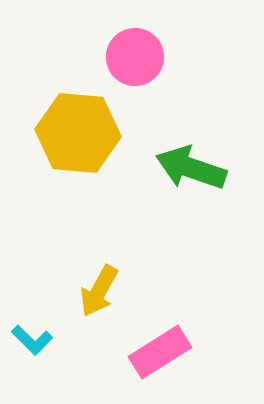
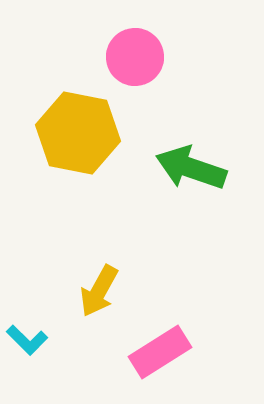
yellow hexagon: rotated 6 degrees clockwise
cyan L-shape: moved 5 px left
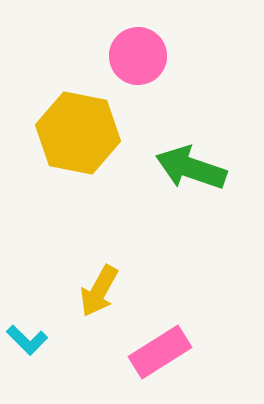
pink circle: moved 3 px right, 1 px up
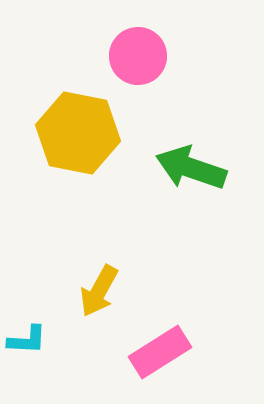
cyan L-shape: rotated 42 degrees counterclockwise
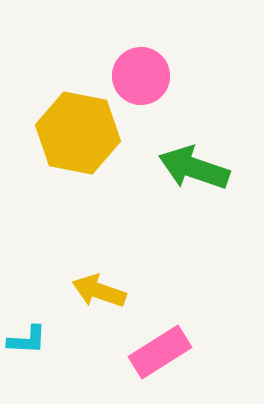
pink circle: moved 3 px right, 20 px down
green arrow: moved 3 px right
yellow arrow: rotated 80 degrees clockwise
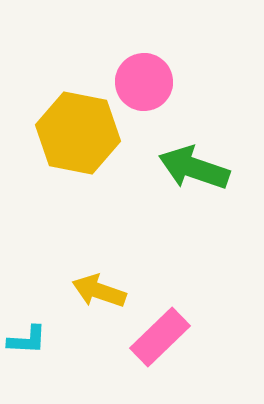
pink circle: moved 3 px right, 6 px down
pink rectangle: moved 15 px up; rotated 12 degrees counterclockwise
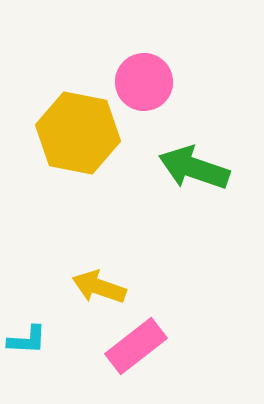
yellow arrow: moved 4 px up
pink rectangle: moved 24 px left, 9 px down; rotated 6 degrees clockwise
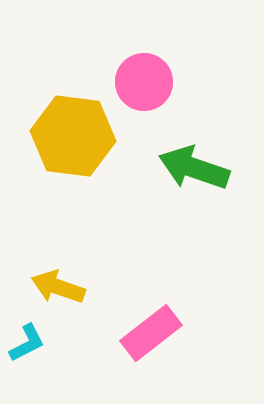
yellow hexagon: moved 5 px left, 3 px down; rotated 4 degrees counterclockwise
yellow arrow: moved 41 px left
cyan L-shape: moved 3 px down; rotated 30 degrees counterclockwise
pink rectangle: moved 15 px right, 13 px up
